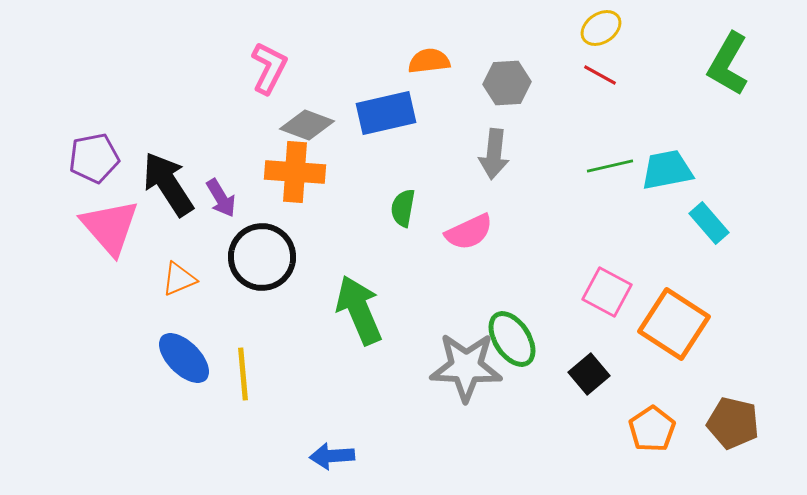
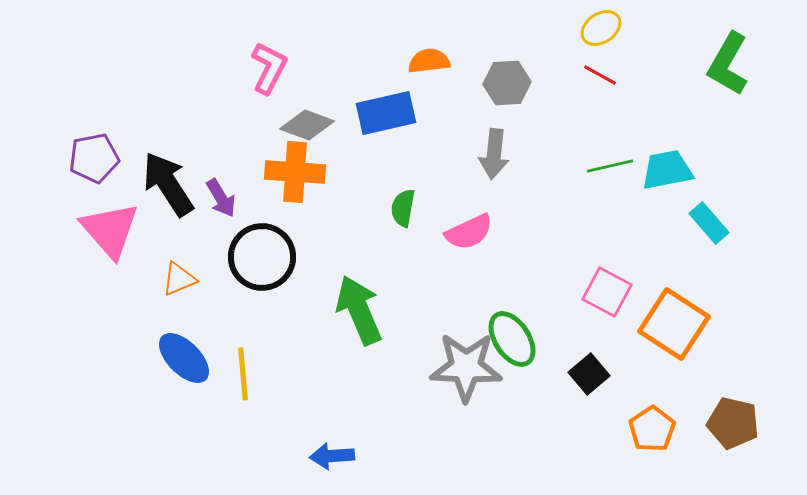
pink triangle: moved 3 px down
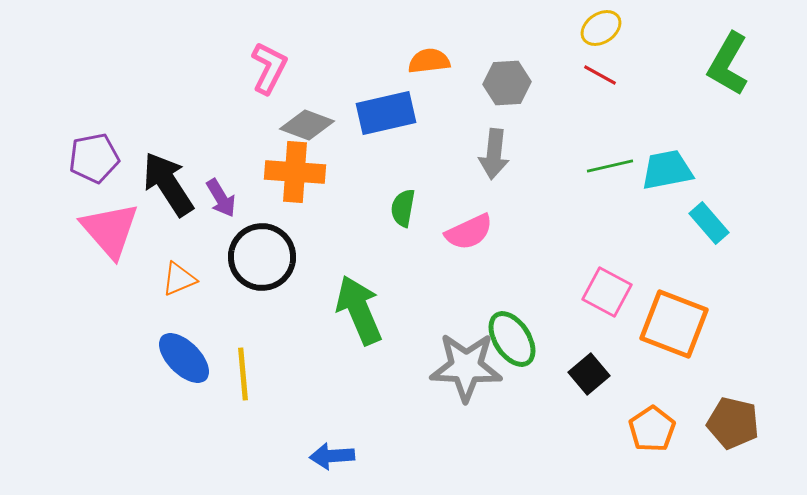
orange square: rotated 12 degrees counterclockwise
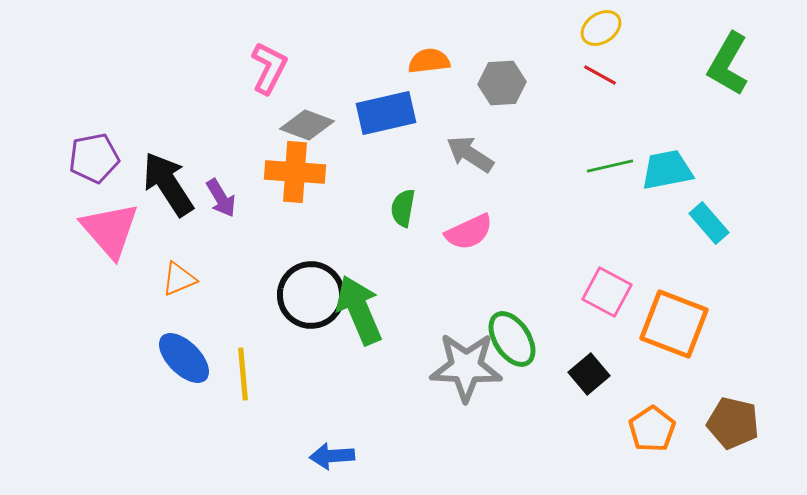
gray hexagon: moved 5 px left
gray arrow: moved 24 px left; rotated 117 degrees clockwise
black circle: moved 49 px right, 38 px down
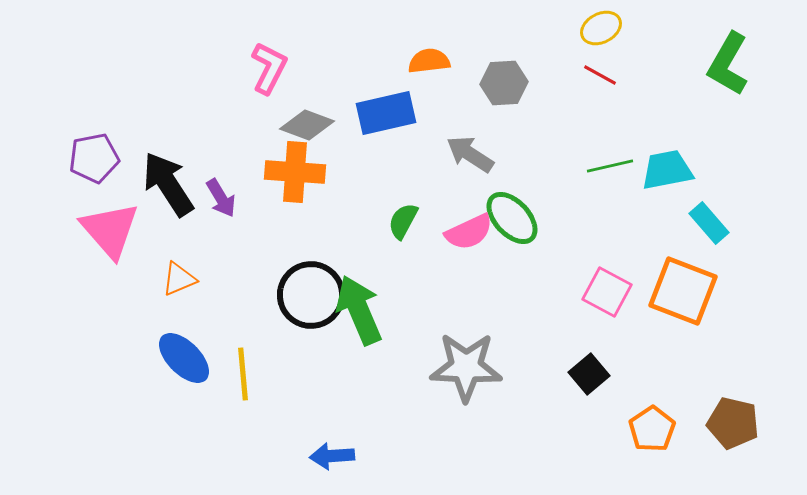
yellow ellipse: rotated 6 degrees clockwise
gray hexagon: moved 2 px right
green semicircle: moved 13 px down; rotated 18 degrees clockwise
orange square: moved 9 px right, 33 px up
green ellipse: moved 121 px up; rotated 10 degrees counterclockwise
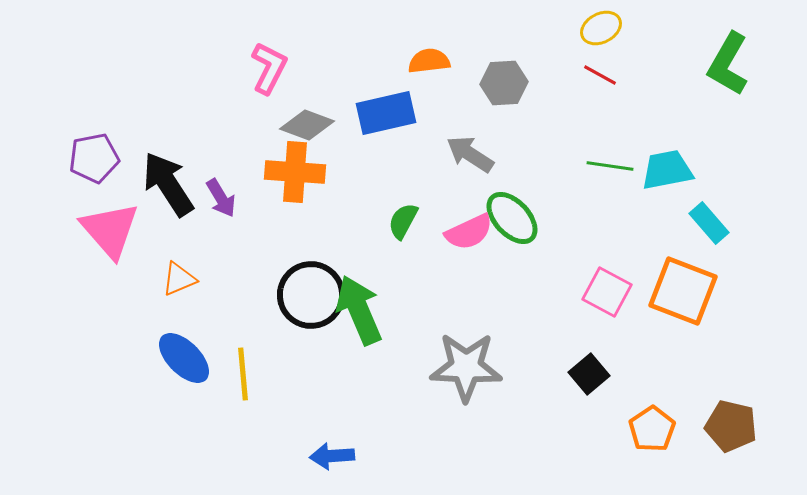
green line: rotated 21 degrees clockwise
brown pentagon: moved 2 px left, 3 px down
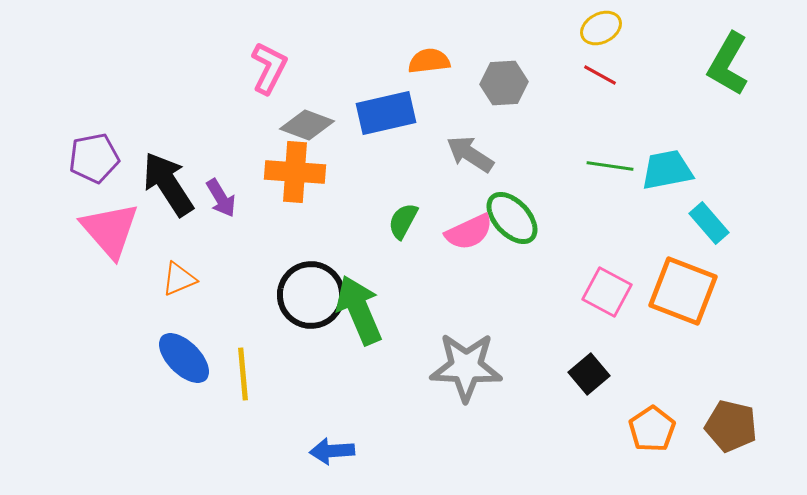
blue arrow: moved 5 px up
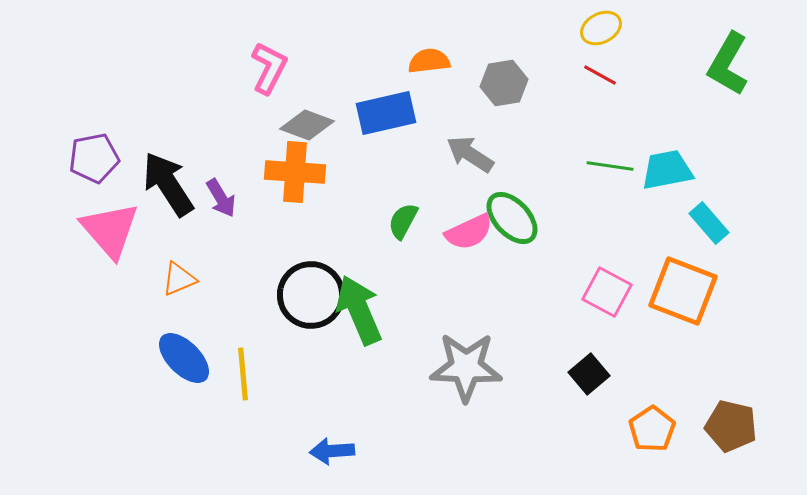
gray hexagon: rotated 6 degrees counterclockwise
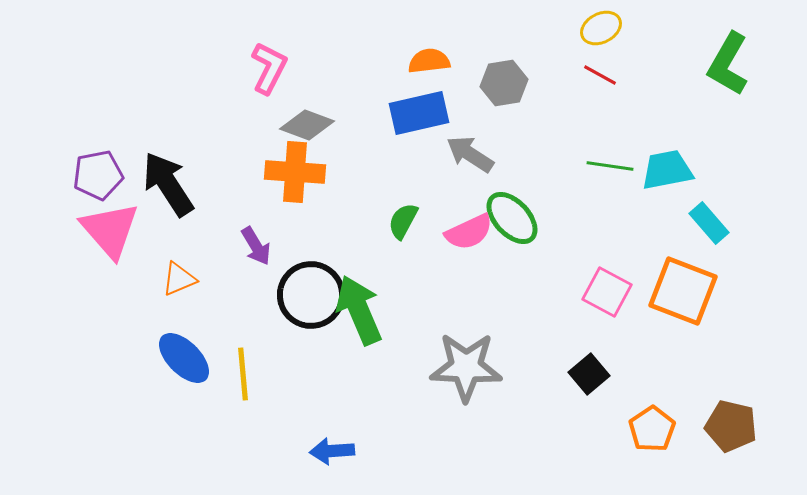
blue rectangle: moved 33 px right
purple pentagon: moved 4 px right, 17 px down
purple arrow: moved 35 px right, 48 px down
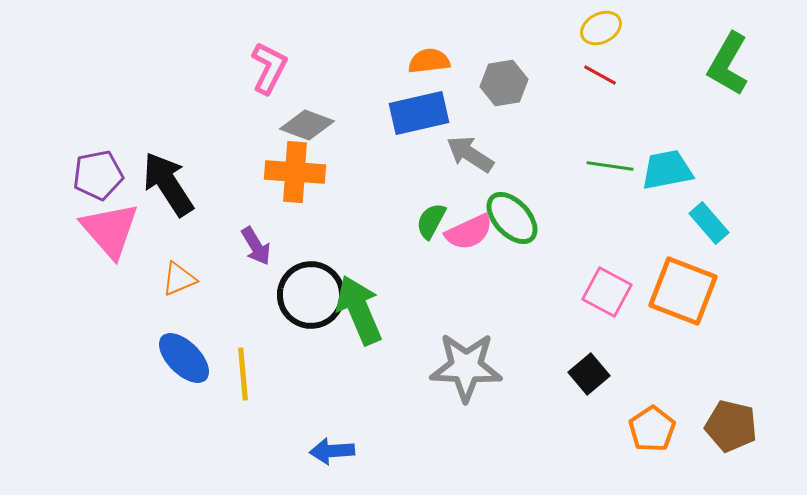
green semicircle: moved 28 px right
